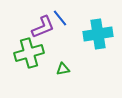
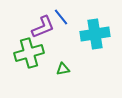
blue line: moved 1 px right, 1 px up
cyan cross: moved 3 px left
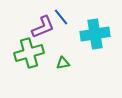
green triangle: moved 6 px up
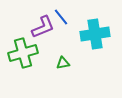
green cross: moved 6 px left
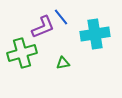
green cross: moved 1 px left
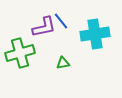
blue line: moved 4 px down
purple L-shape: moved 1 px right; rotated 10 degrees clockwise
green cross: moved 2 px left
